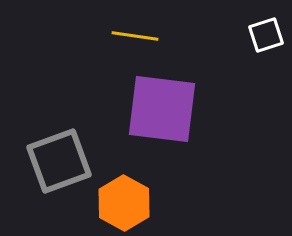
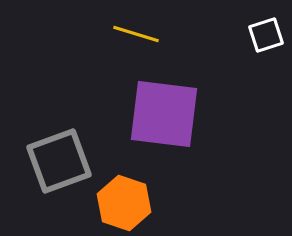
yellow line: moved 1 px right, 2 px up; rotated 9 degrees clockwise
purple square: moved 2 px right, 5 px down
orange hexagon: rotated 10 degrees counterclockwise
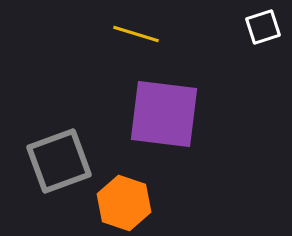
white square: moved 3 px left, 8 px up
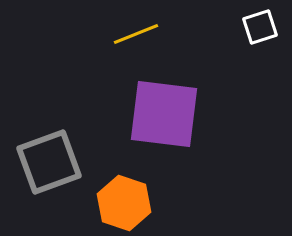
white square: moved 3 px left
yellow line: rotated 39 degrees counterclockwise
gray square: moved 10 px left, 1 px down
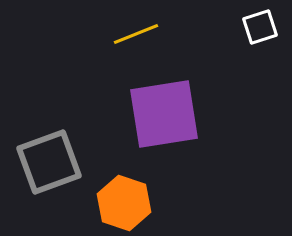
purple square: rotated 16 degrees counterclockwise
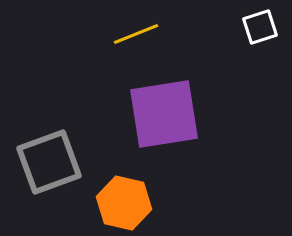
orange hexagon: rotated 6 degrees counterclockwise
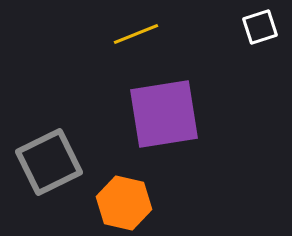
gray square: rotated 6 degrees counterclockwise
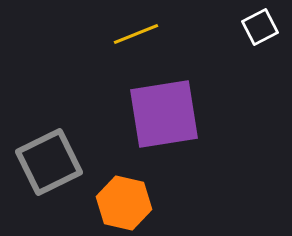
white square: rotated 9 degrees counterclockwise
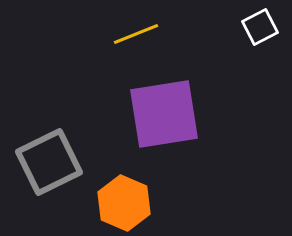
orange hexagon: rotated 10 degrees clockwise
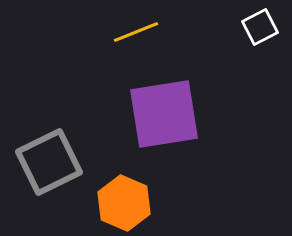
yellow line: moved 2 px up
